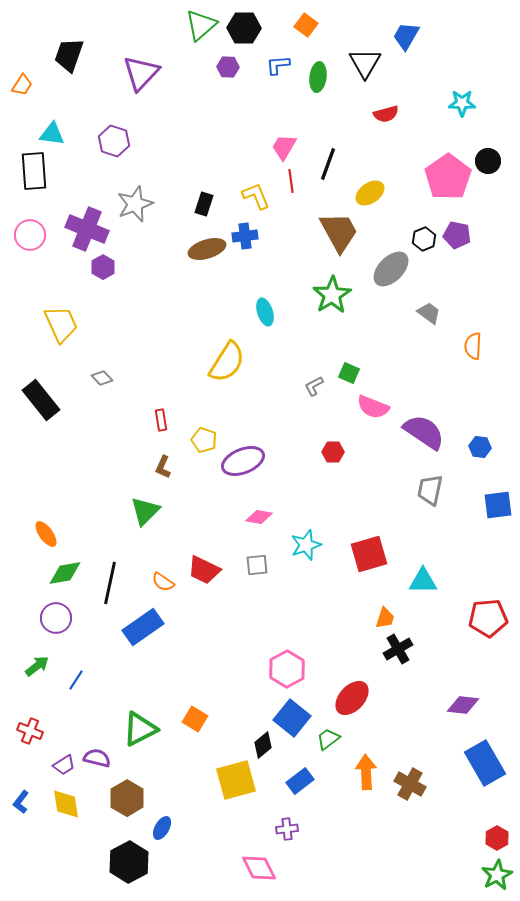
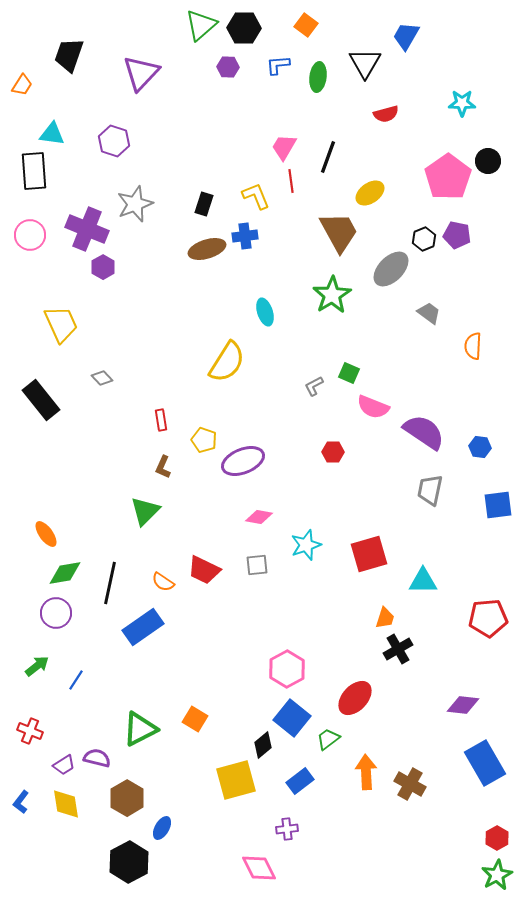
black line at (328, 164): moved 7 px up
purple circle at (56, 618): moved 5 px up
red ellipse at (352, 698): moved 3 px right
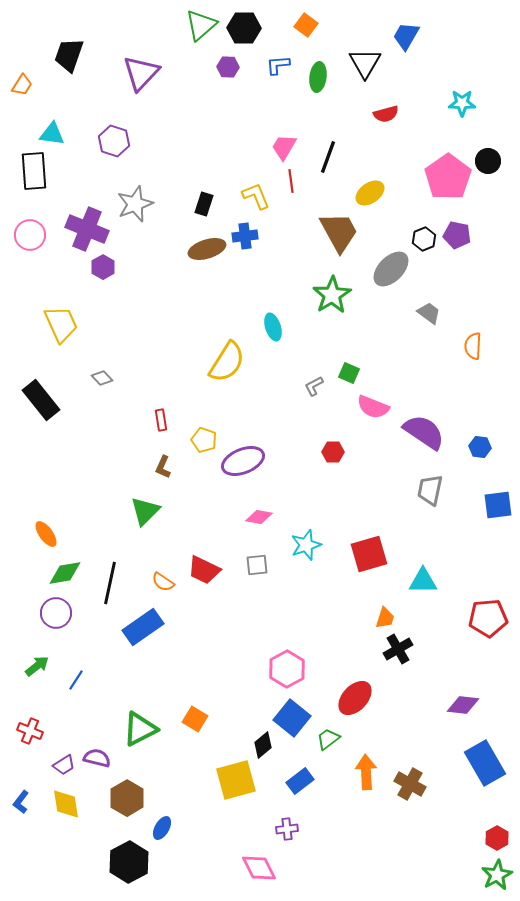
cyan ellipse at (265, 312): moved 8 px right, 15 px down
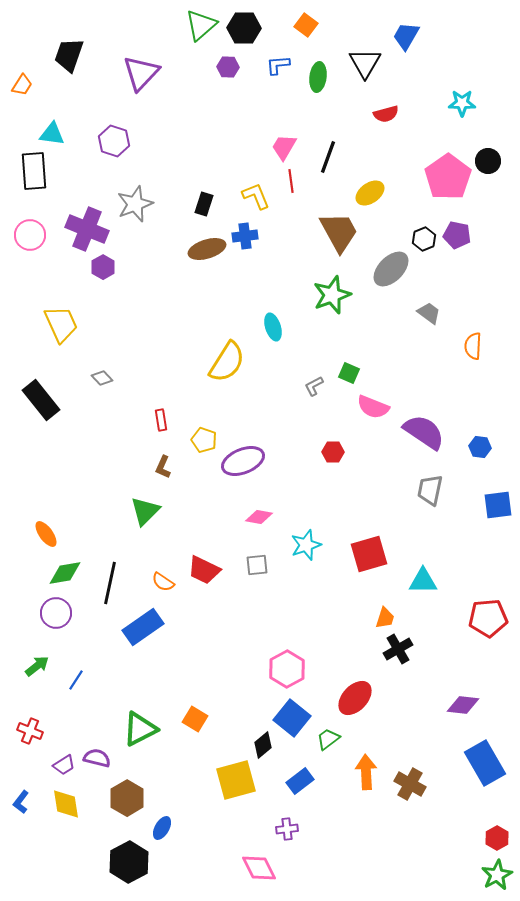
green star at (332, 295): rotated 12 degrees clockwise
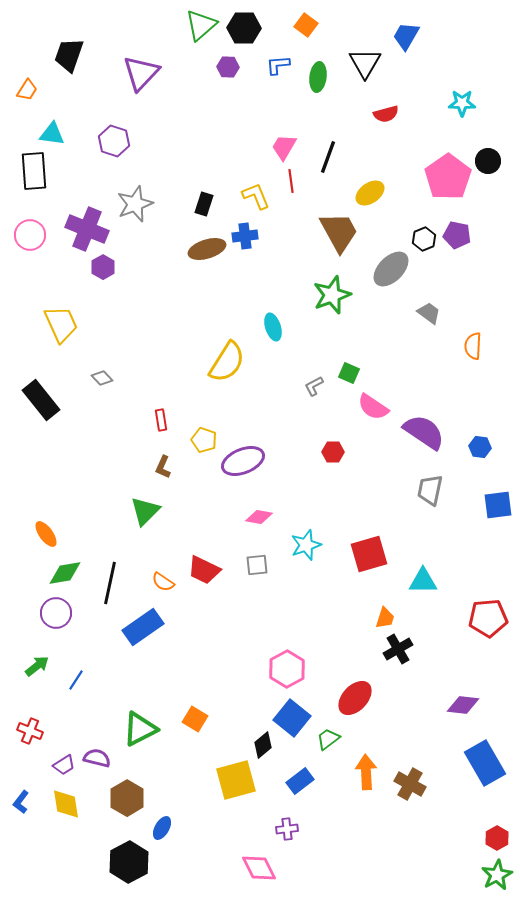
orange trapezoid at (22, 85): moved 5 px right, 5 px down
pink semicircle at (373, 407): rotated 12 degrees clockwise
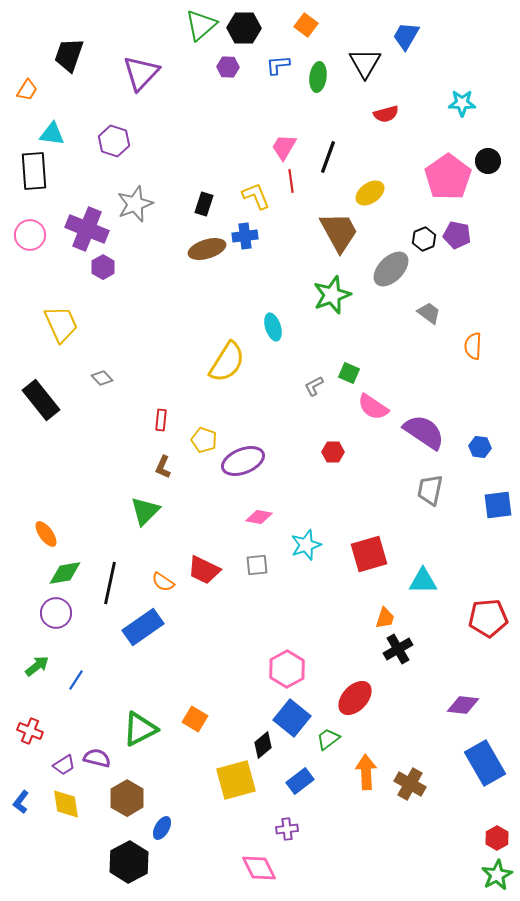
red rectangle at (161, 420): rotated 15 degrees clockwise
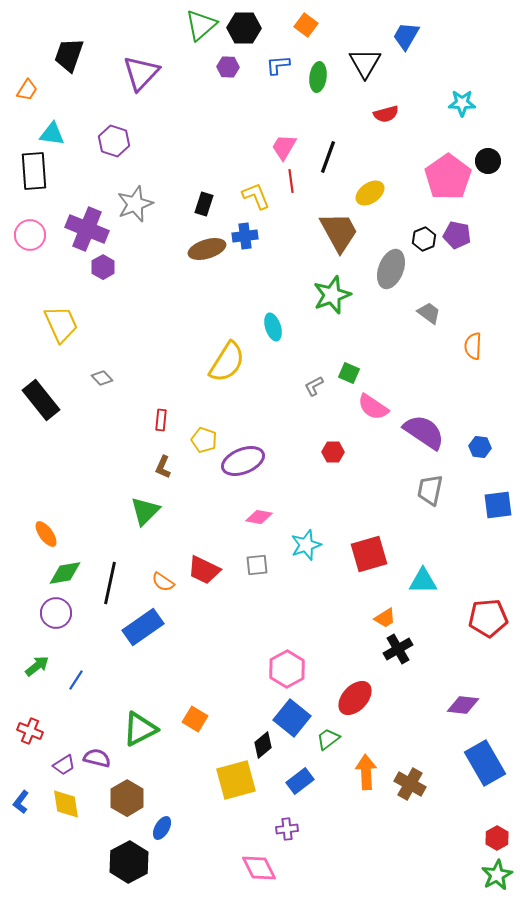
gray ellipse at (391, 269): rotated 24 degrees counterclockwise
orange trapezoid at (385, 618): rotated 40 degrees clockwise
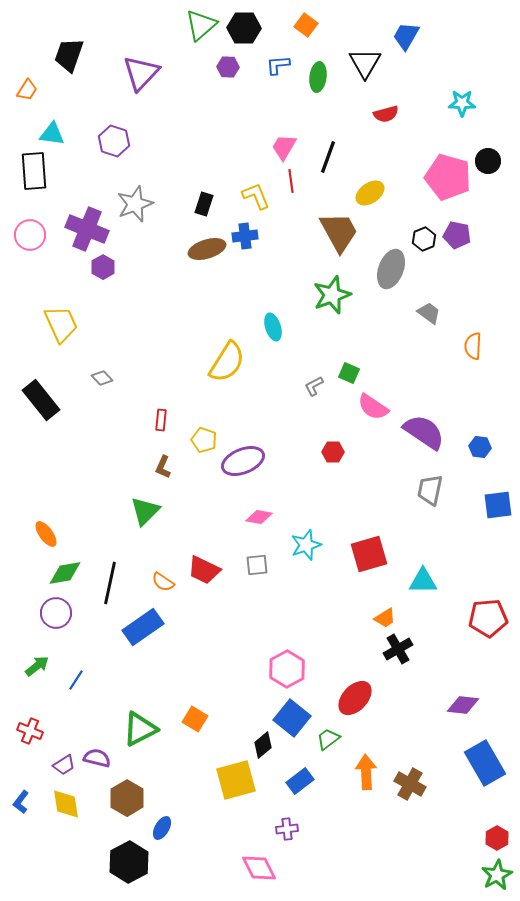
pink pentagon at (448, 177): rotated 21 degrees counterclockwise
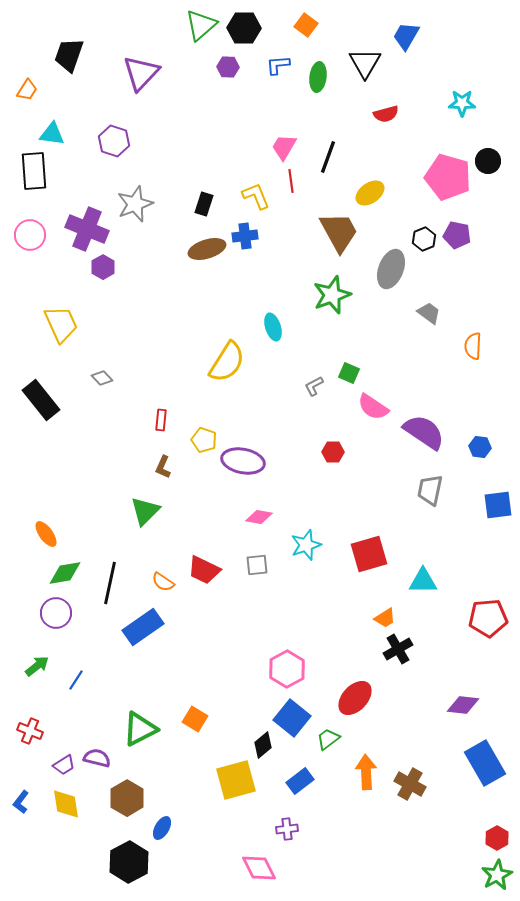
purple ellipse at (243, 461): rotated 33 degrees clockwise
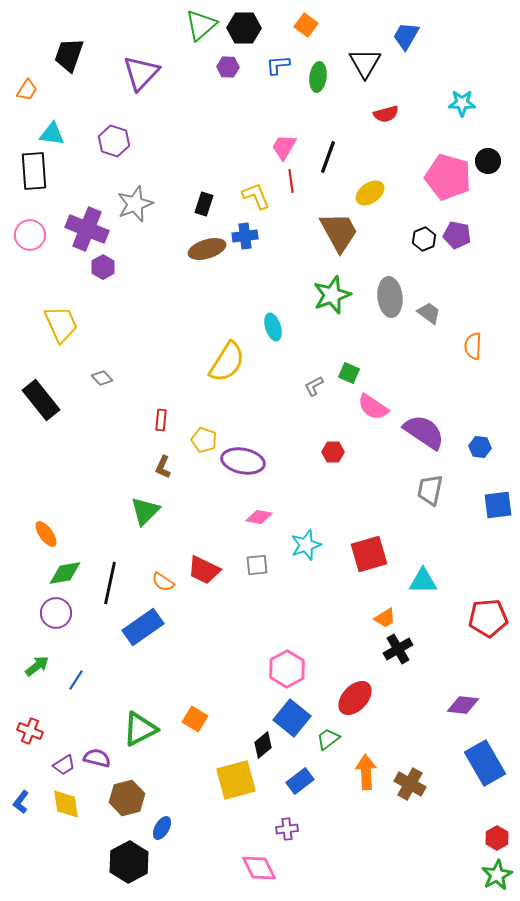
gray ellipse at (391, 269): moved 1 px left, 28 px down; rotated 27 degrees counterclockwise
brown hexagon at (127, 798): rotated 16 degrees clockwise
